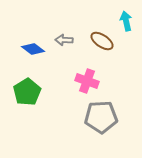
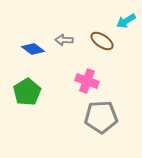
cyan arrow: rotated 108 degrees counterclockwise
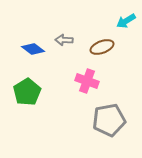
brown ellipse: moved 6 px down; rotated 55 degrees counterclockwise
gray pentagon: moved 8 px right, 3 px down; rotated 8 degrees counterclockwise
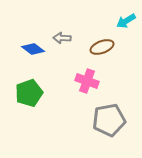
gray arrow: moved 2 px left, 2 px up
green pentagon: moved 2 px right, 1 px down; rotated 12 degrees clockwise
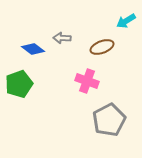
green pentagon: moved 10 px left, 9 px up
gray pentagon: rotated 16 degrees counterclockwise
